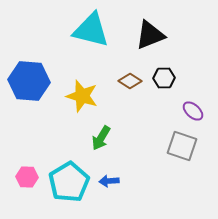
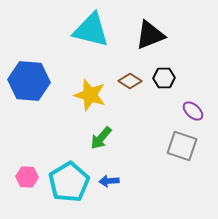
yellow star: moved 8 px right, 1 px up
green arrow: rotated 10 degrees clockwise
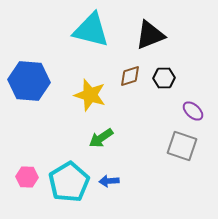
brown diamond: moved 5 px up; rotated 50 degrees counterclockwise
green arrow: rotated 15 degrees clockwise
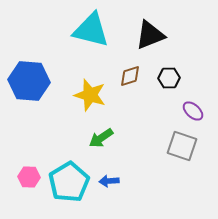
black hexagon: moved 5 px right
pink hexagon: moved 2 px right
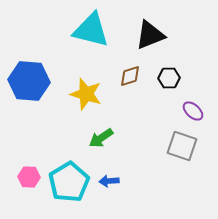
yellow star: moved 4 px left, 1 px up
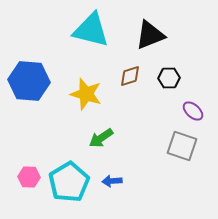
blue arrow: moved 3 px right
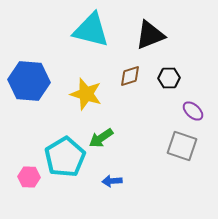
cyan pentagon: moved 4 px left, 25 px up
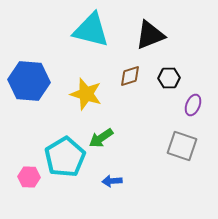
purple ellipse: moved 6 px up; rotated 70 degrees clockwise
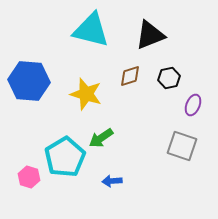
black hexagon: rotated 10 degrees counterclockwise
pink hexagon: rotated 15 degrees clockwise
